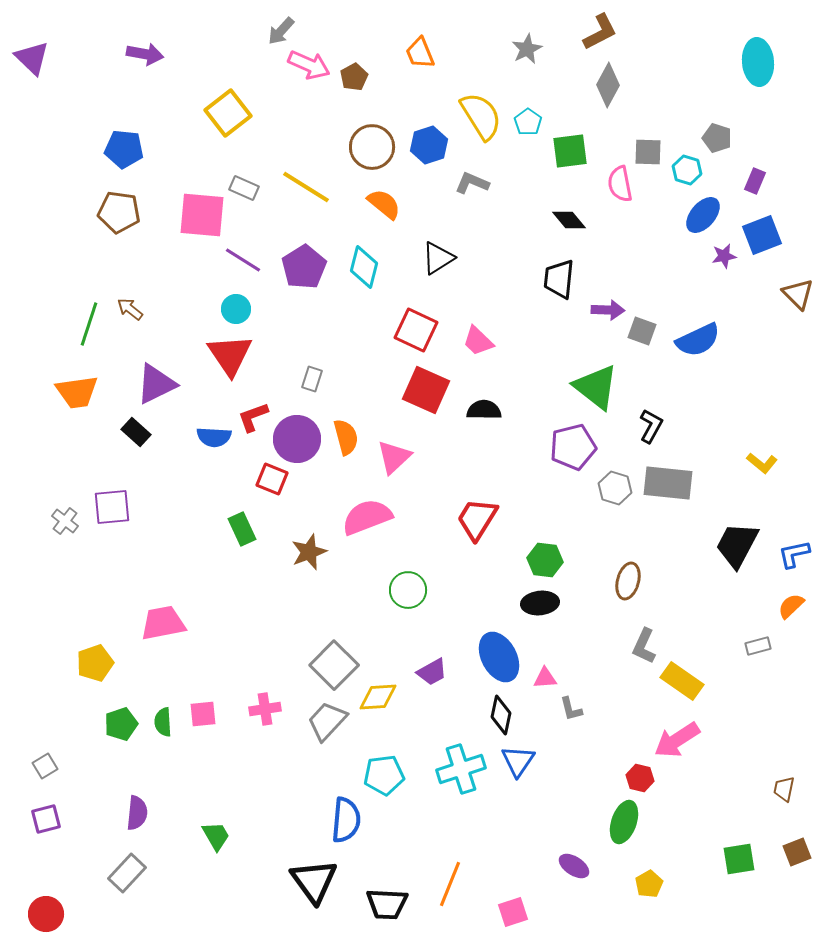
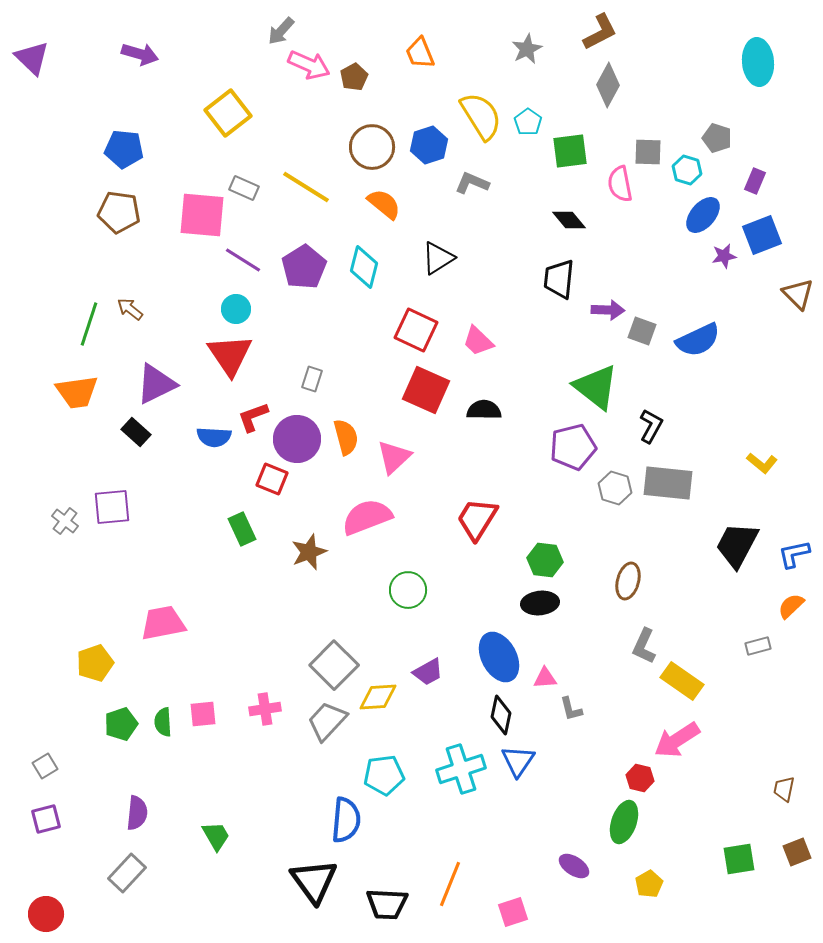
purple arrow at (145, 54): moved 5 px left; rotated 6 degrees clockwise
purple trapezoid at (432, 672): moved 4 px left
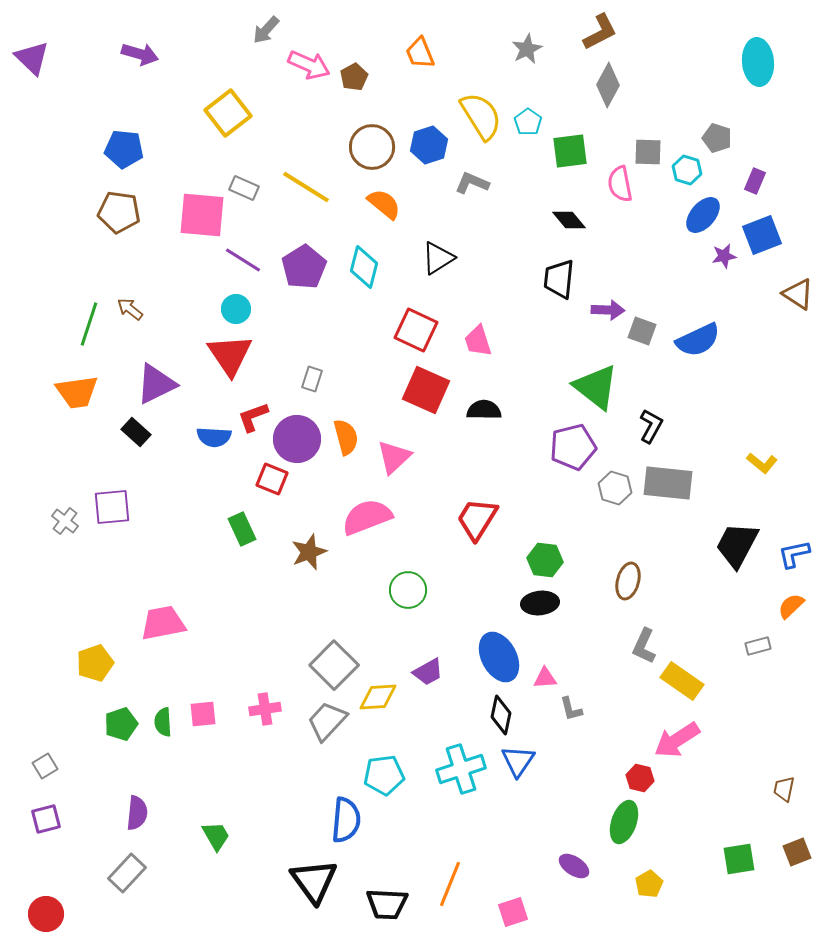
gray arrow at (281, 31): moved 15 px left, 1 px up
brown triangle at (798, 294): rotated 12 degrees counterclockwise
pink trapezoid at (478, 341): rotated 28 degrees clockwise
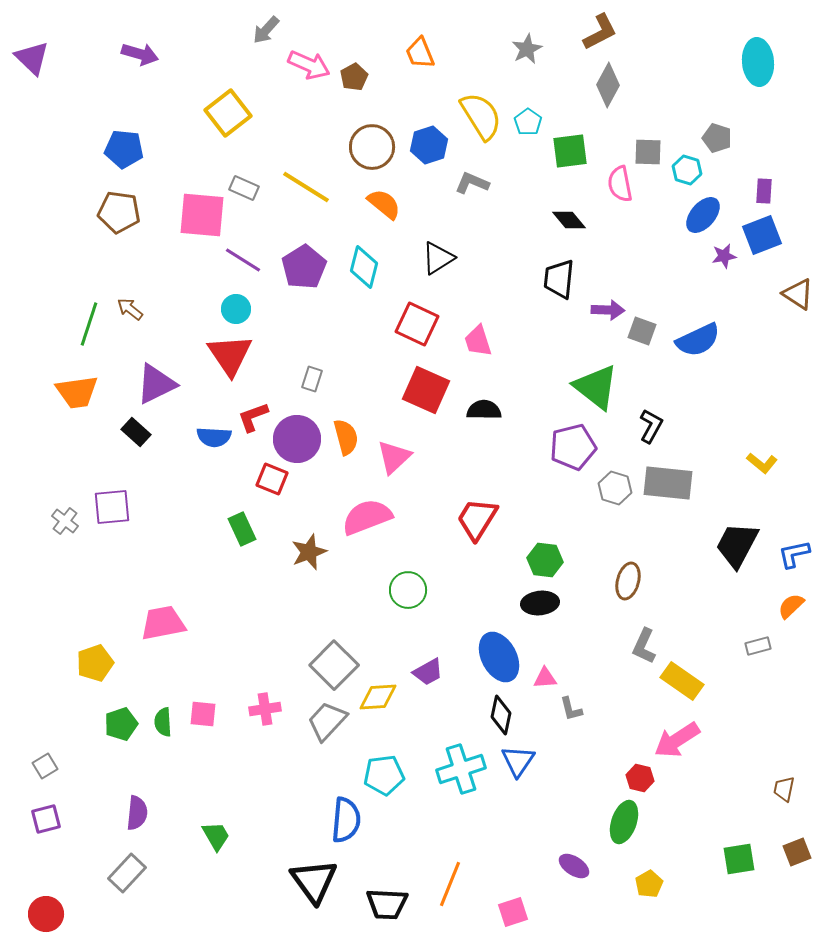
purple rectangle at (755, 181): moved 9 px right, 10 px down; rotated 20 degrees counterclockwise
red square at (416, 330): moved 1 px right, 6 px up
pink square at (203, 714): rotated 12 degrees clockwise
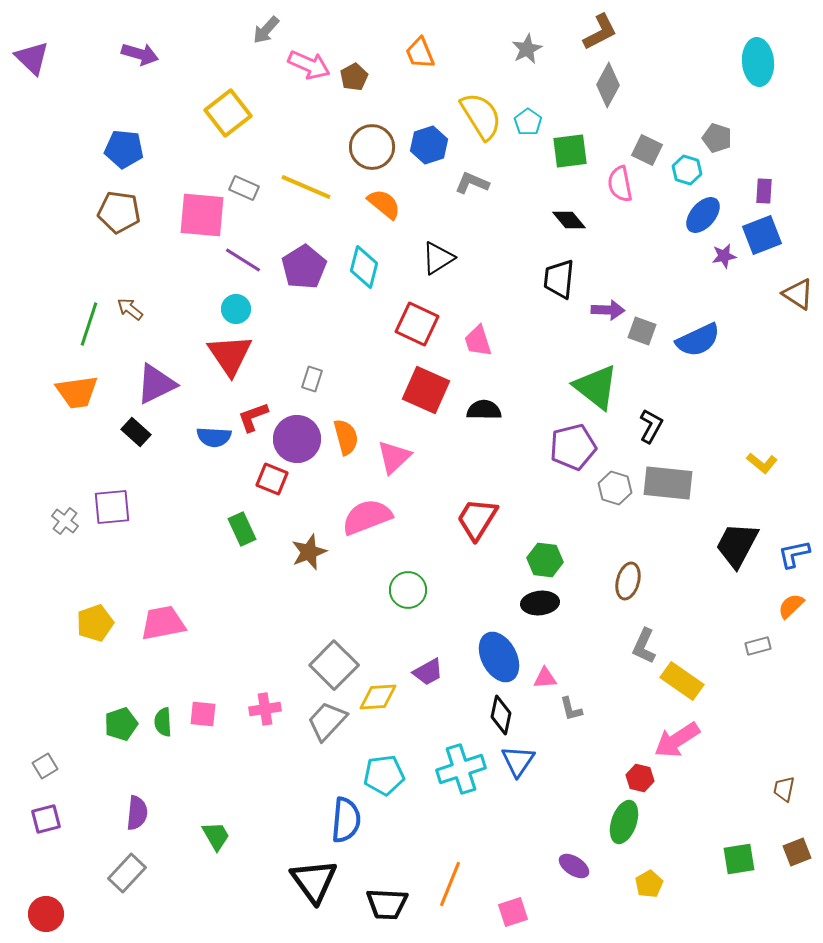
gray square at (648, 152): moved 1 px left, 2 px up; rotated 24 degrees clockwise
yellow line at (306, 187): rotated 9 degrees counterclockwise
yellow pentagon at (95, 663): moved 40 px up
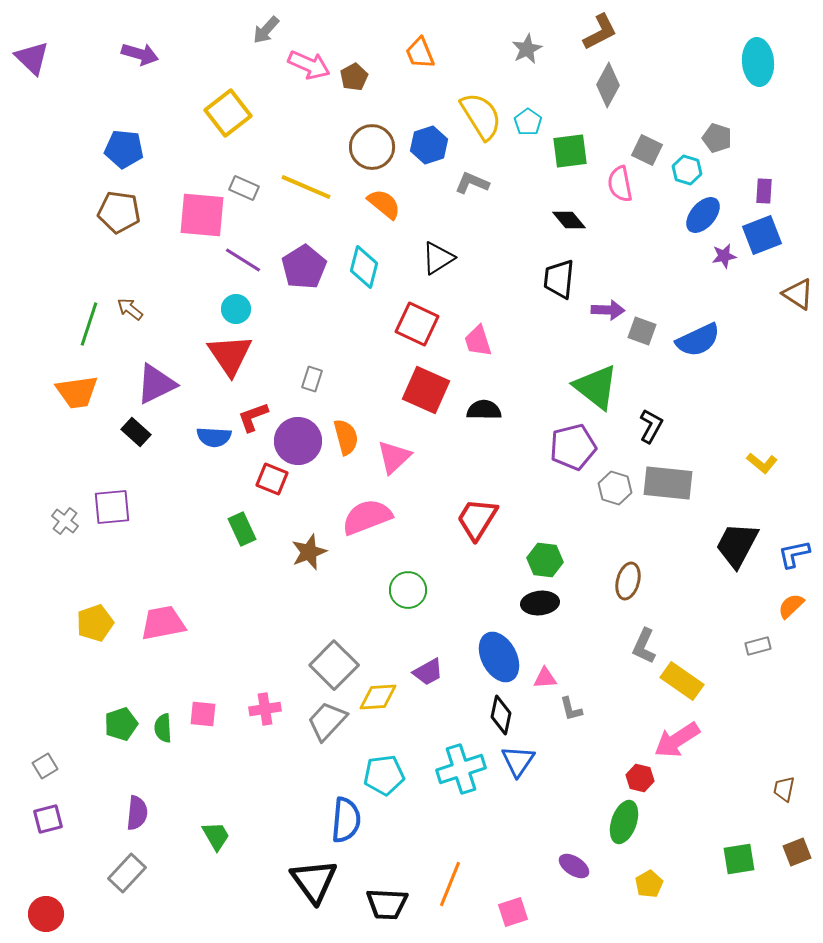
purple circle at (297, 439): moved 1 px right, 2 px down
green semicircle at (163, 722): moved 6 px down
purple square at (46, 819): moved 2 px right
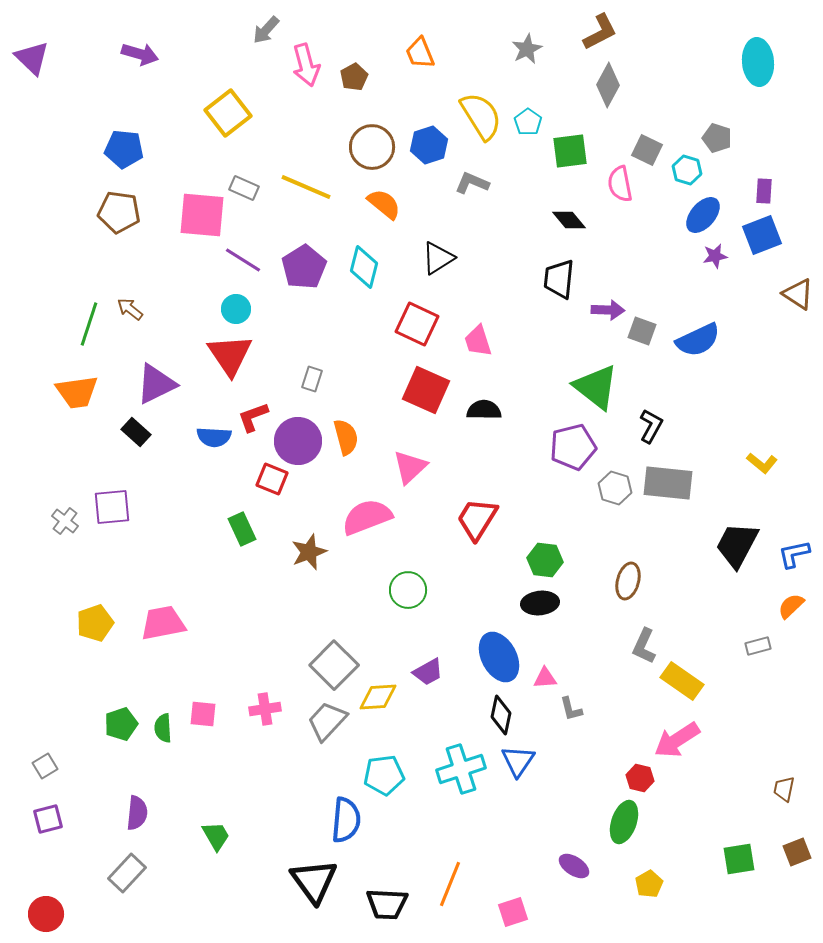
pink arrow at (309, 65): moved 3 px left; rotated 51 degrees clockwise
purple star at (724, 256): moved 9 px left
pink triangle at (394, 457): moved 16 px right, 10 px down
